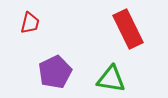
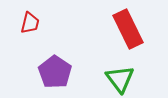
purple pentagon: rotated 12 degrees counterclockwise
green triangle: moved 9 px right; rotated 44 degrees clockwise
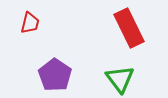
red rectangle: moved 1 px right, 1 px up
purple pentagon: moved 3 px down
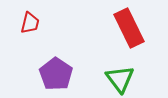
purple pentagon: moved 1 px right, 1 px up
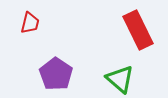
red rectangle: moved 9 px right, 2 px down
green triangle: rotated 12 degrees counterclockwise
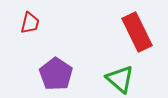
red rectangle: moved 1 px left, 2 px down
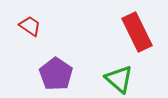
red trapezoid: moved 3 px down; rotated 70 degrees counterclockwise
green triangle: moved 1 px left
